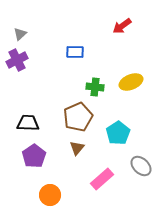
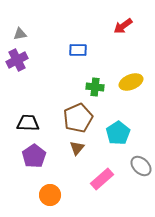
red arrow: moved 1 px right
gray triangle: rotated 32 degrees clockwise
blue rectangle: moved 3 px right, 2 px up
brown pentagon: moved 1 px down
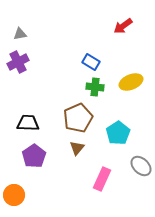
blue rectangle: moved 13 px right, 12 px down; rotated 30 degrees clockwise
purple cross: moved 1 px right, 2 px down
pink rectangle: rotated 25 degrees counterclockwise
orange circle: moved 36 px left
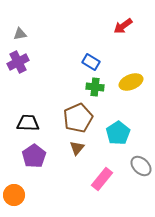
pink rectangle: rotated 15 degrees clockwise
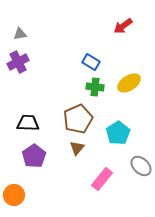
yellow ellipse: moved 2 px left, 1 px down; rotated 10 degrees counterclockwise
brown pentagon: moved 1 px down
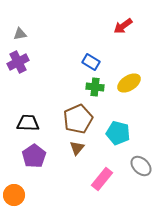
cyan pentagon: rotated 25 degrees counterclockwise
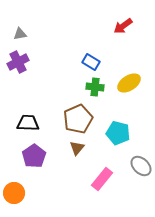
orange circle: moved 2 px up
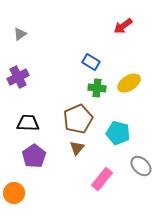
gray triangle: rotated 24 degrees counterclockwise
purple cross: moved 15 px down
green cross: moved 2 px right, 1 px down
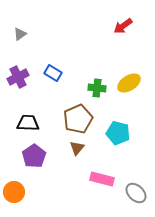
blue rectangle: moved 38 px left, 11 px down
gray ellipse: moved 5 px left, 27 px down
pink rectangle: rotated 65 degrees clockwise
orange circle: moved 1 px up
